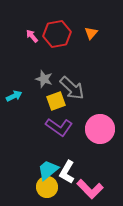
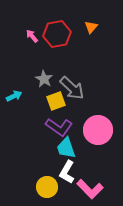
orange triangle: moved 6 px up
gray star: rotated 12 degrees clockwise
pink circle: moved 2 px left, 1 px down
cyan trapezoid: moved 18 px right, 22 px up; rotated 70 degrees counterclockwise
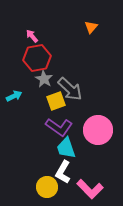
red hexagon: moved 20 px left, 24 px down
gray arrow: moved 2 px left, 1 px down
white L-shape: moved 4 px left
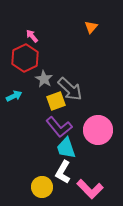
red hexagon: moved 12 px left; rotated 16 degrees counterclockwise
purple L-shape: rotated 16 degrees clockwise
yellow circle: moved 5 px left
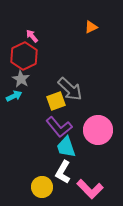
orange triangle: rotated 24 degrees clockwise
red hexagon: moved 1 px left, 2 px up
gray star: moved 23 px left
cyan trapezoid: moved 1 px up
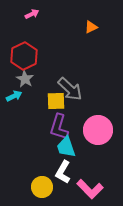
pink arrow: moved 22 px up; rotated 104 degrees clockwise
gray star: moved 4 px right
yellow square: rotated 18 degrees clockwise
purple L-shape: rotated 56 degrees clockwise
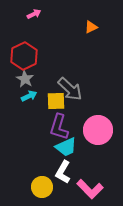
pink arrow: moved 2 px right
cyan arrow: moved 15 px right
cyan trapezoid: rotated 95 degrees counterclockwise
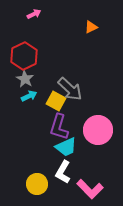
yellow square: rotated 30 degrees clockwise
yellow circle: moved 5 px left, 3 px up
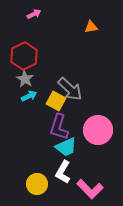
orange triangle: rotated 16 degrees clockwise
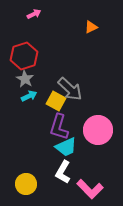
orange triangle: rotated 16 degrees counterclockwise
red hexagon: rotated 8 degrees clockwise
yellow circle: moved 11 px left
